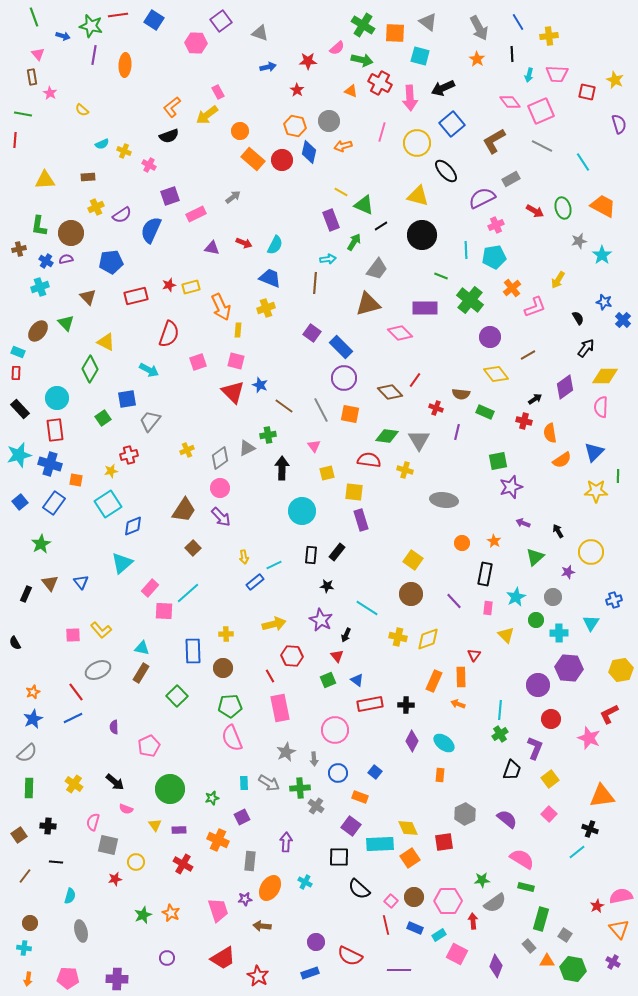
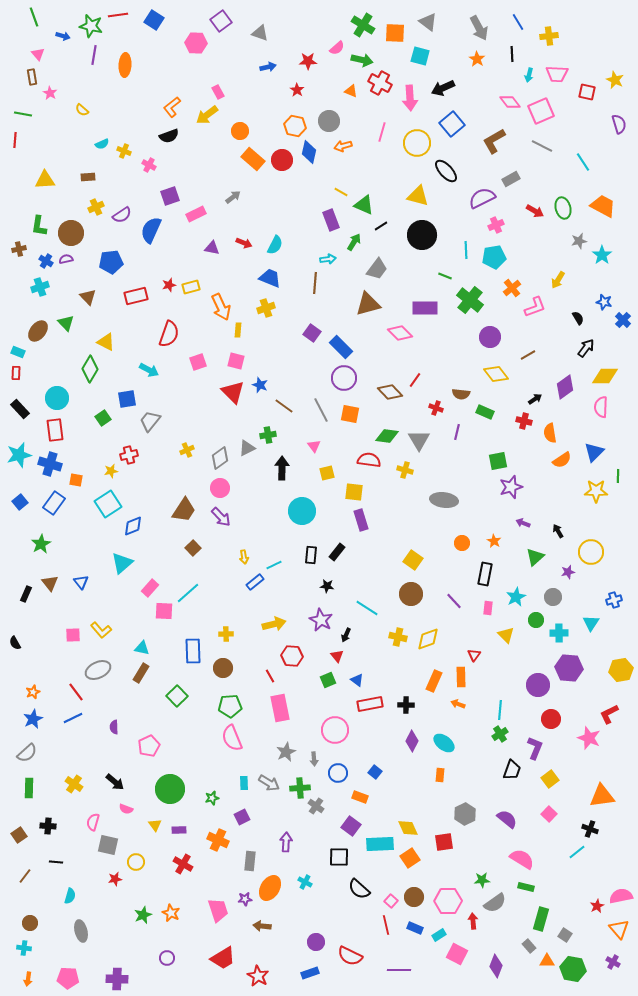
green line at (441, 276): moved 4 px right
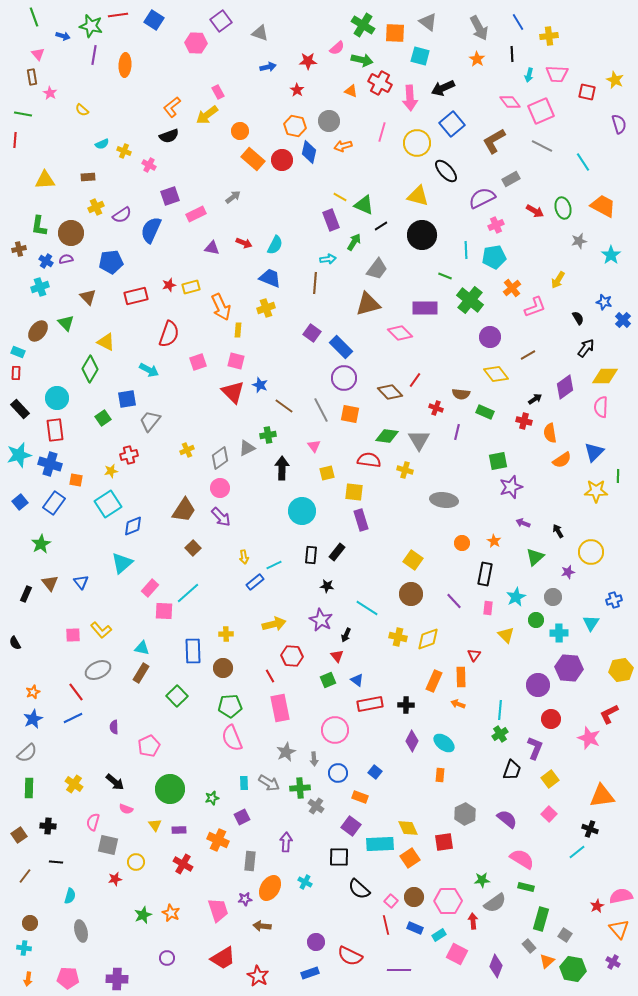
yellow line at (341, 192): moved 1 px left, 5 px down
cyan star at (602, 255): moved 9 px right
orange triangle at (547, 961): rotated 42 degrees counterclockwise
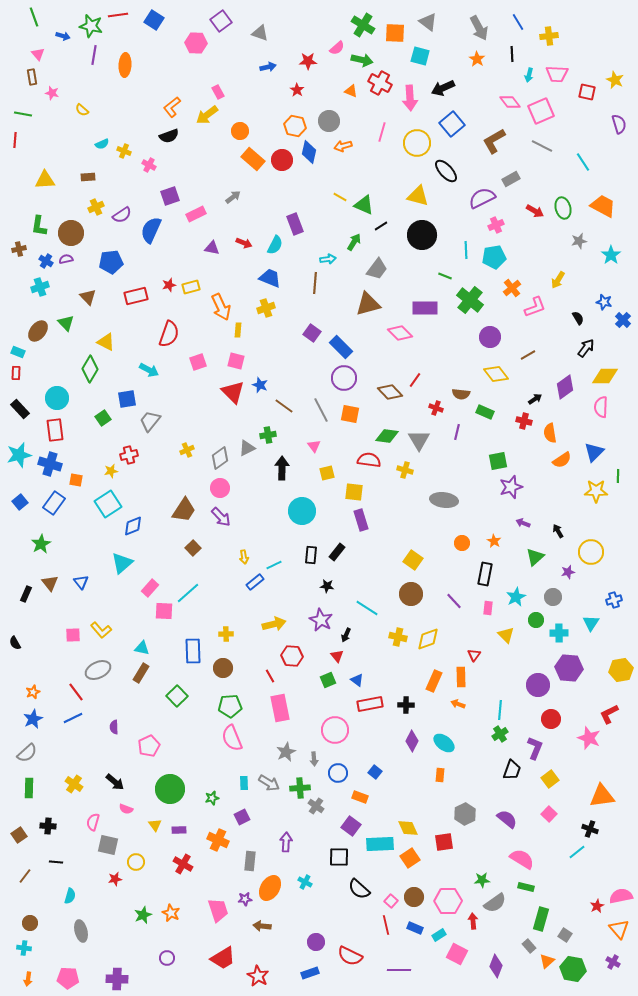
pink star at (50, 93): moved 2 px right; rotated 16 degrees counterclockwise
purple rectangle at (331, 220): moved 36 px left, 4 px down
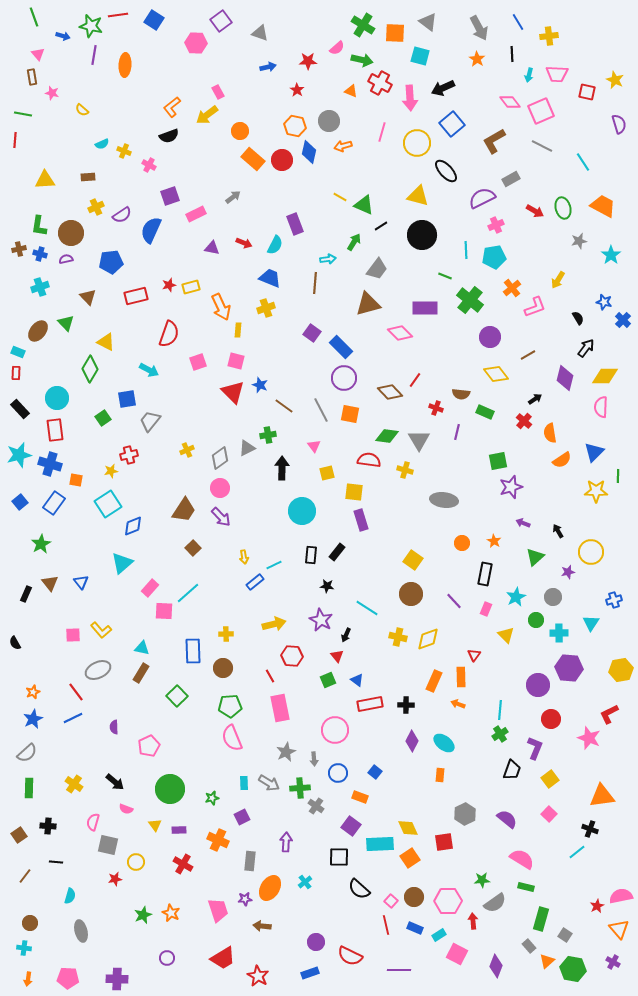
blue cross at (46, 261): moved 6 px left, 7 px up; rotated 16 degrees counterclockwise
purple diamond at (565, 387): moved 9 px up; rotated 40 degrees counterclockwise
red cross at (524, 421): rotated 28 degrees clockwise
pink rectangle at (488, 608): moved 2 px left, 1 px down; rotated 16 degrees clockwise
cyan cross at (305, 882): rotated 24 degrees clockwise
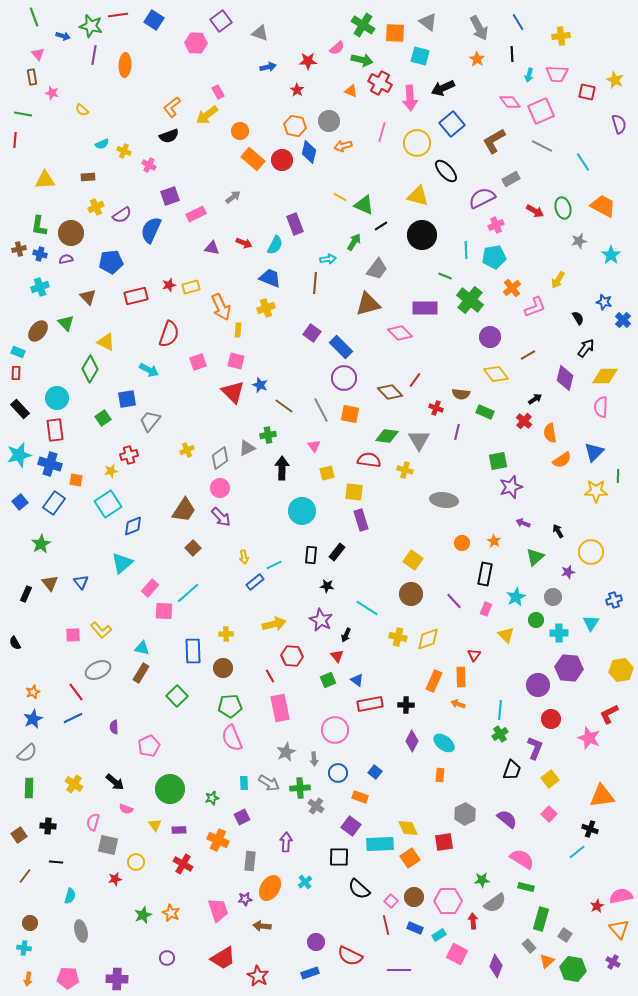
yellow cross at (549, 36): moved 12 px right
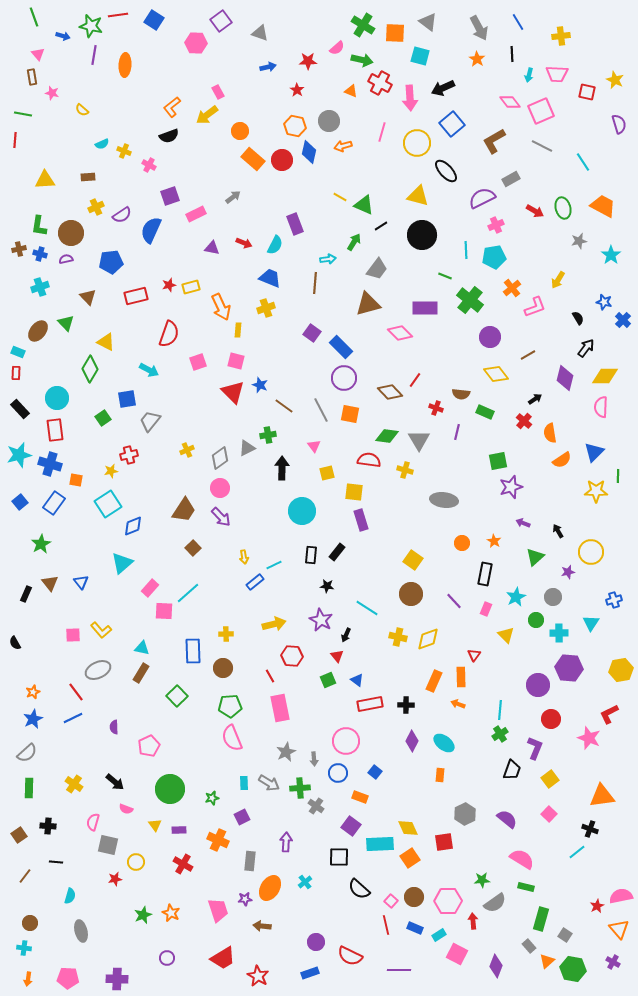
pink circle at (335, 730): moved 11 px right, 11 px down
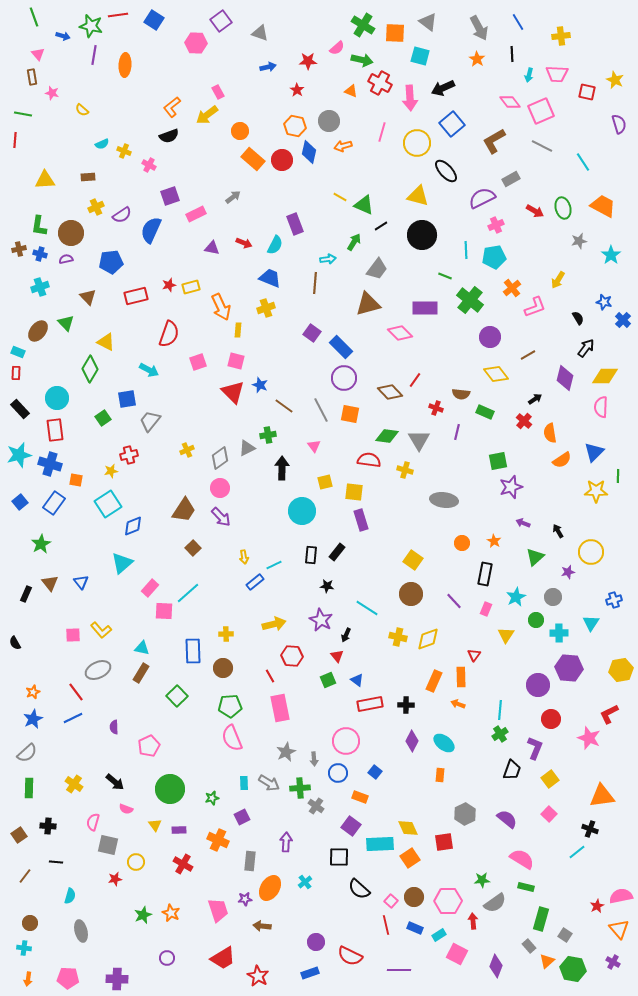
yellow square at (327, 473): moved 2 px left, 9 px down
yellow triangle at (506, 635): rotated 18 degrees clockwise
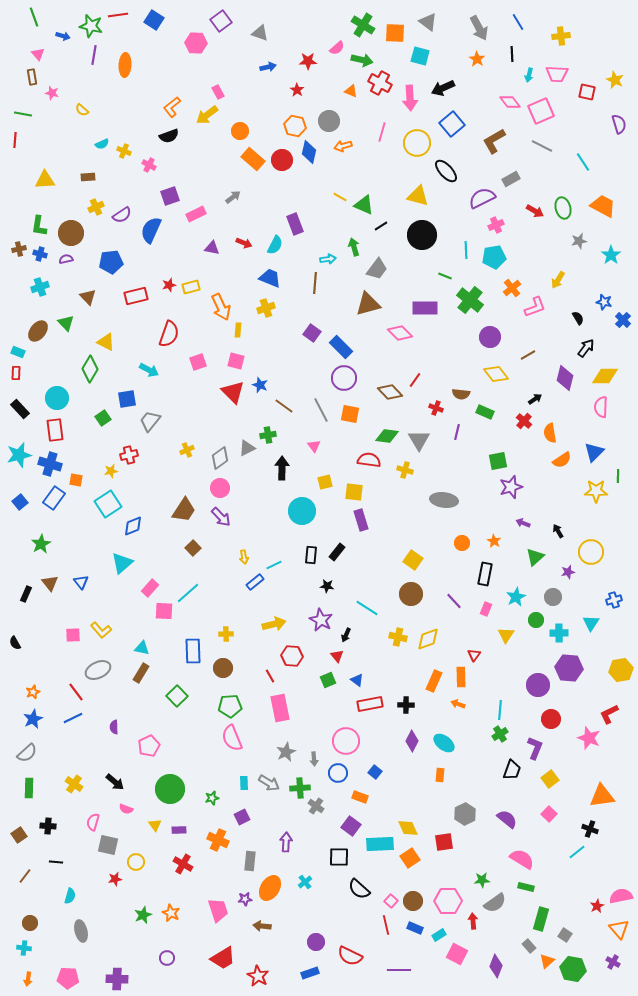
green arrow at (354, 242): moved 5 px down; rotated 48 degrees counterclockwise
blue rectangle at (54, 503): moved 5 px up
brown circle at (414, 897): moved 1 px left, 4 px down
